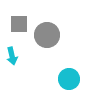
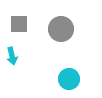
gray circle: moved 14 px right, 6 px up
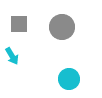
gray circle: moved 1 px right, 2 px up
cyan arrow: rotated 18 degrees counterclockwise
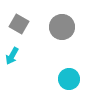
gray square: rotated 30 degrees clockwise
cyan arrow: rotated 60 degrees clockwise
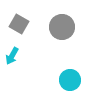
cyan circle: moved 1 px right, 1 px down
